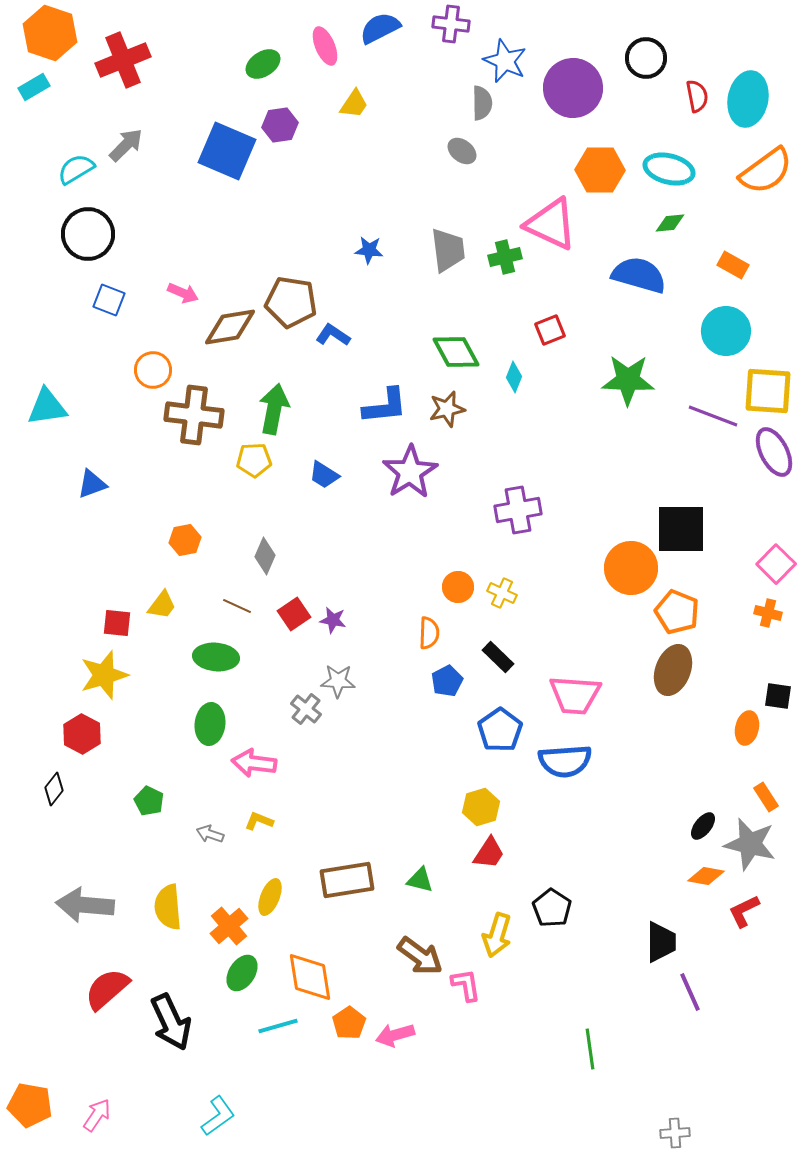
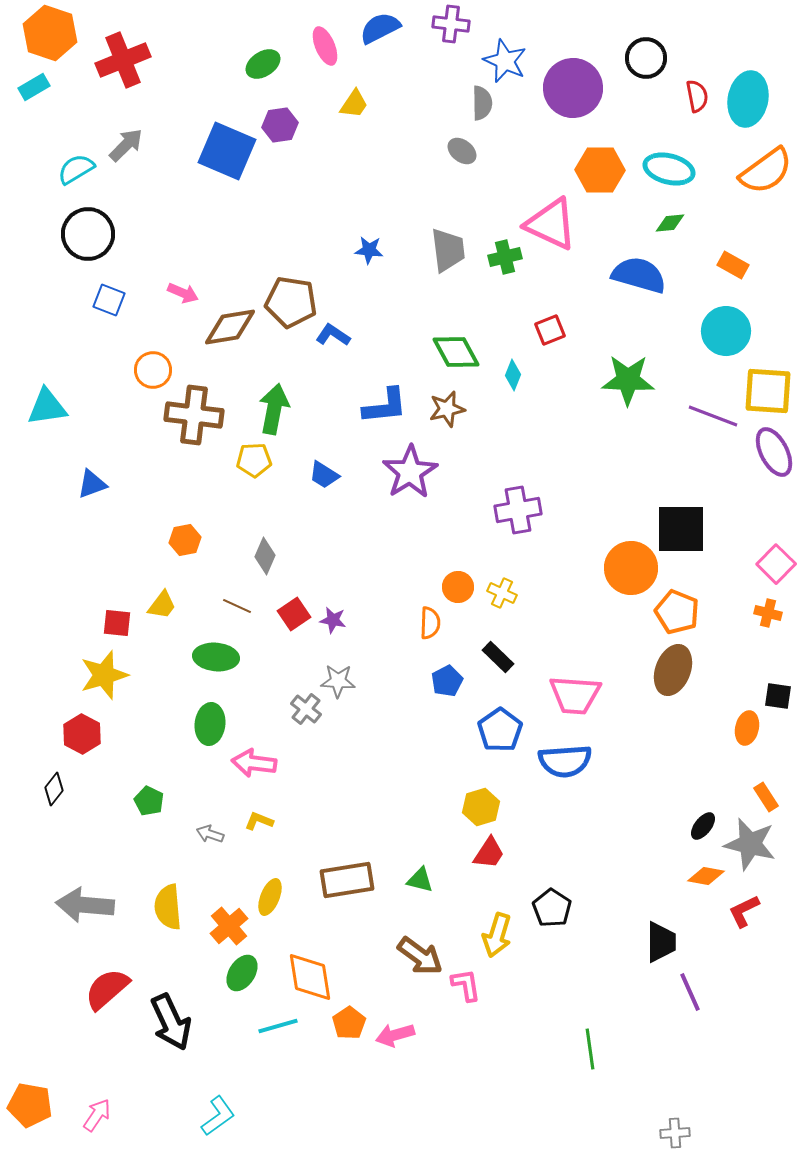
cyan diamond at (514, 377): moved 1 px left, 2 px up
orange semicircle at (429, 633): moved 1 px right, 10 px up
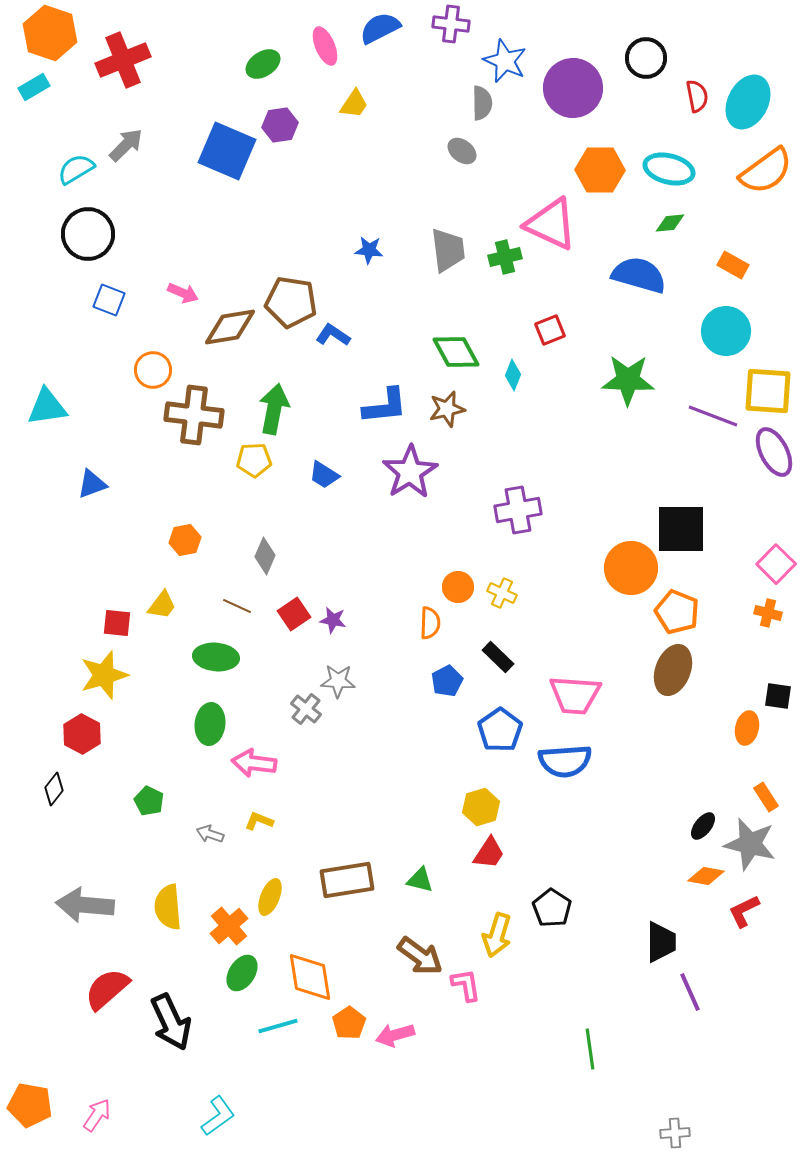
cyan ellipse at (748, 99): moved 3 px down; rotated 16 degrees clockwise
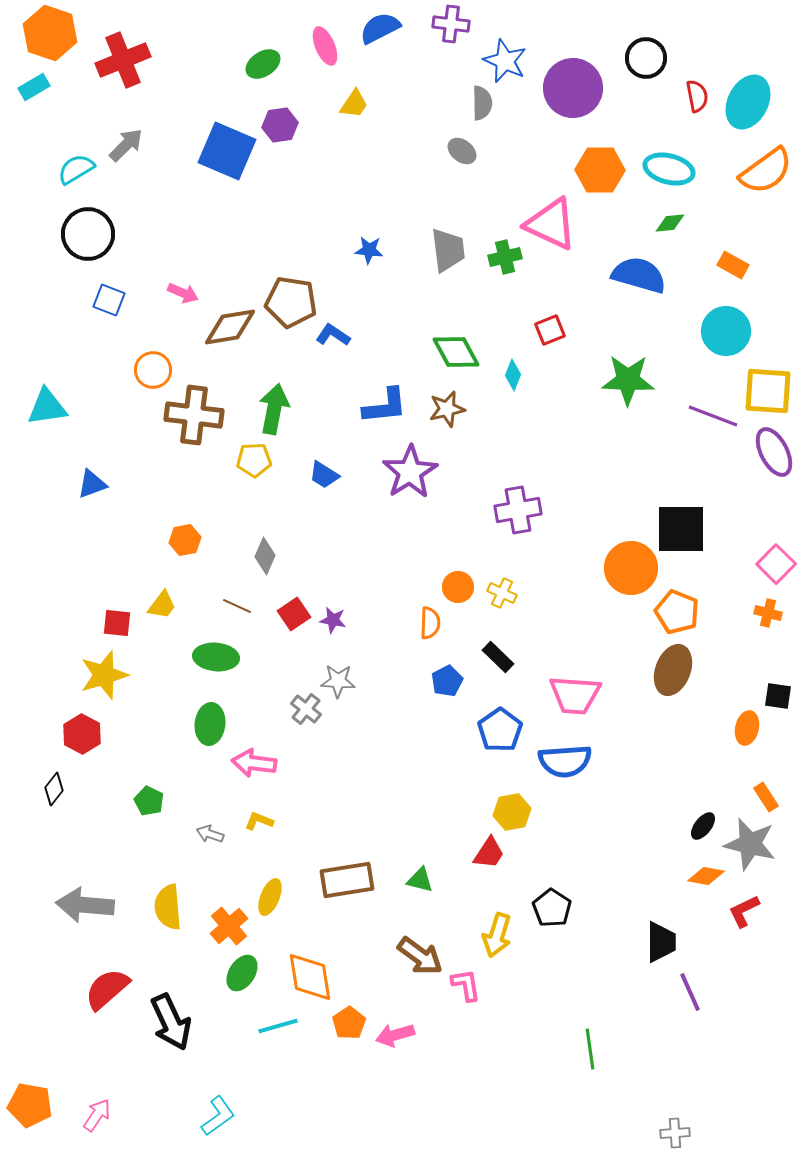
yellow hexagon at (481, 807): moved 31 px right, 5 px down; rotated 6 degrees clockwise
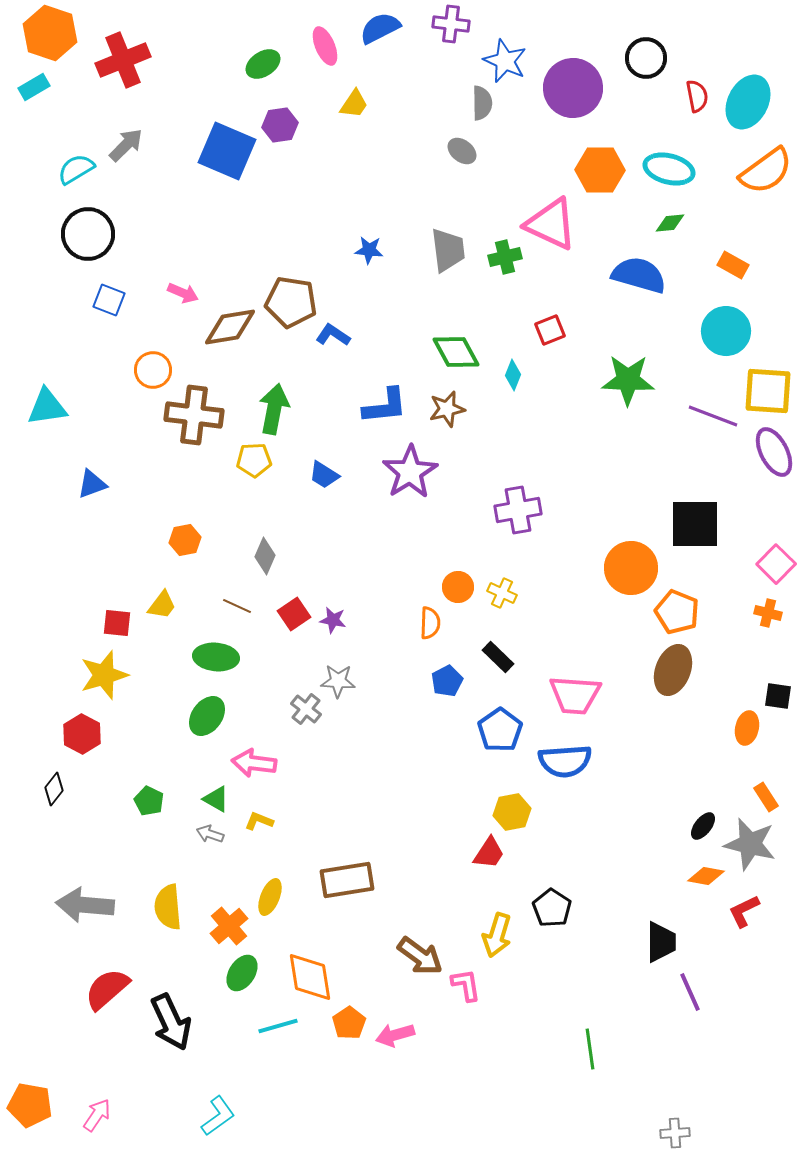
black square at (681, 529): moved 14 px right, 5 px up
green ellipse at (210, 724): moved 3 px left, 8 px up; rotated 30 degrees clockwise
green triangle at (420, 880): moved 204 px left, 81 px up; rotated 16 degrees clockwise
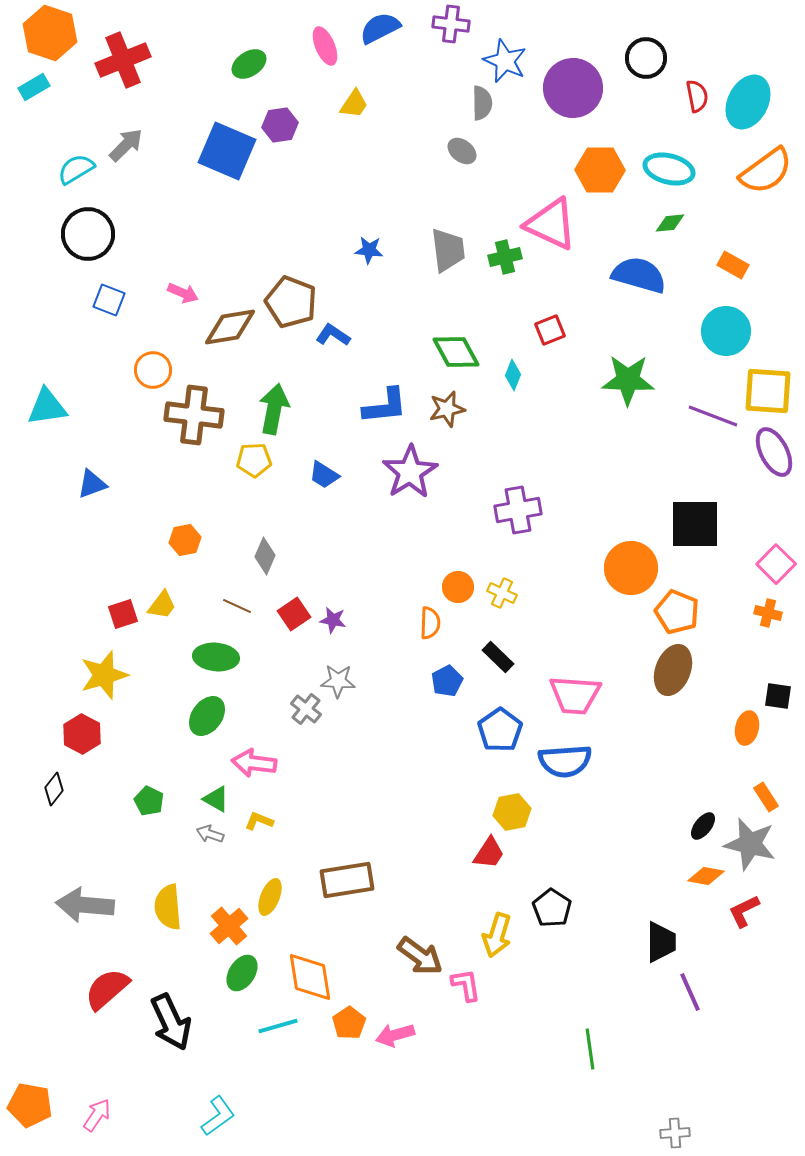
green ellipse at (263, 64): moved 14 px left
brown pentagon at (291, 302): rotated 12 degrees clockwise
red square at (117, 623): moved 6 px right, 9 px up; rotated 24 degrees counterclockwise
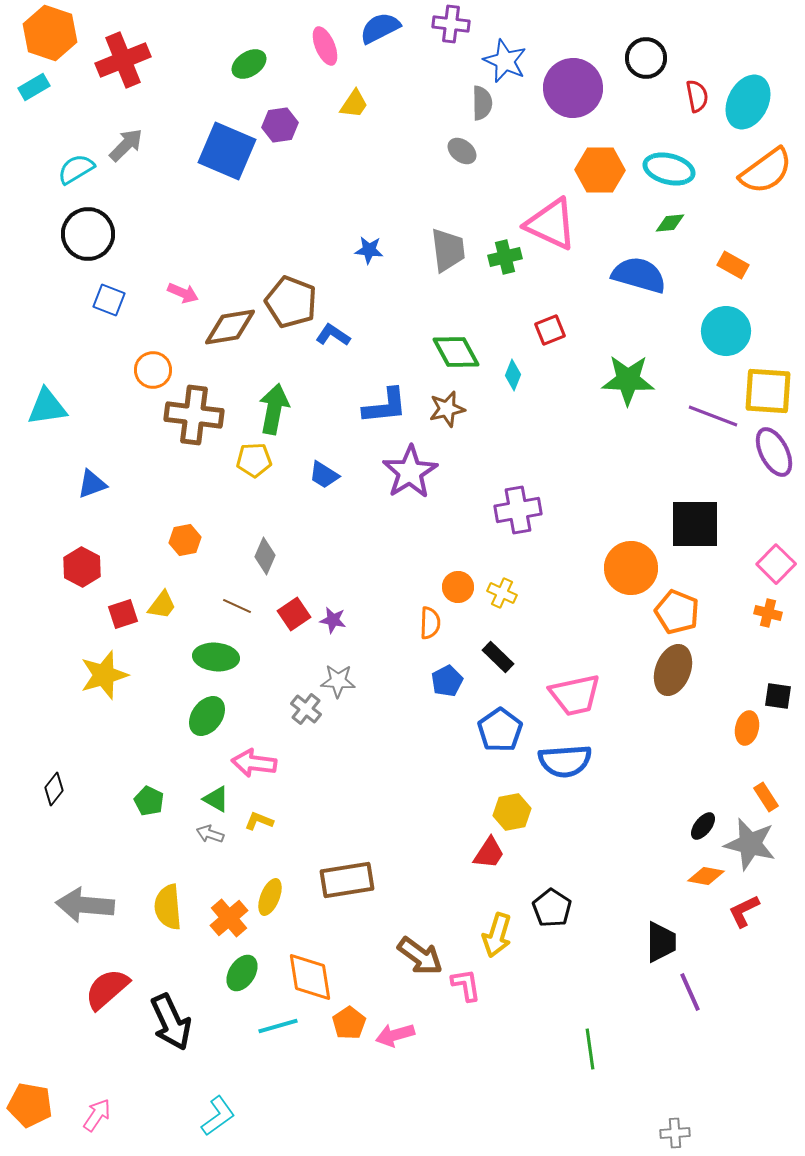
pink trapezoid at (575, 695): rotated 16 degrees counterclockwise
red hexagon at (82, 734): moved 167 px up
orange cross at (229, 926): moved 8 px up
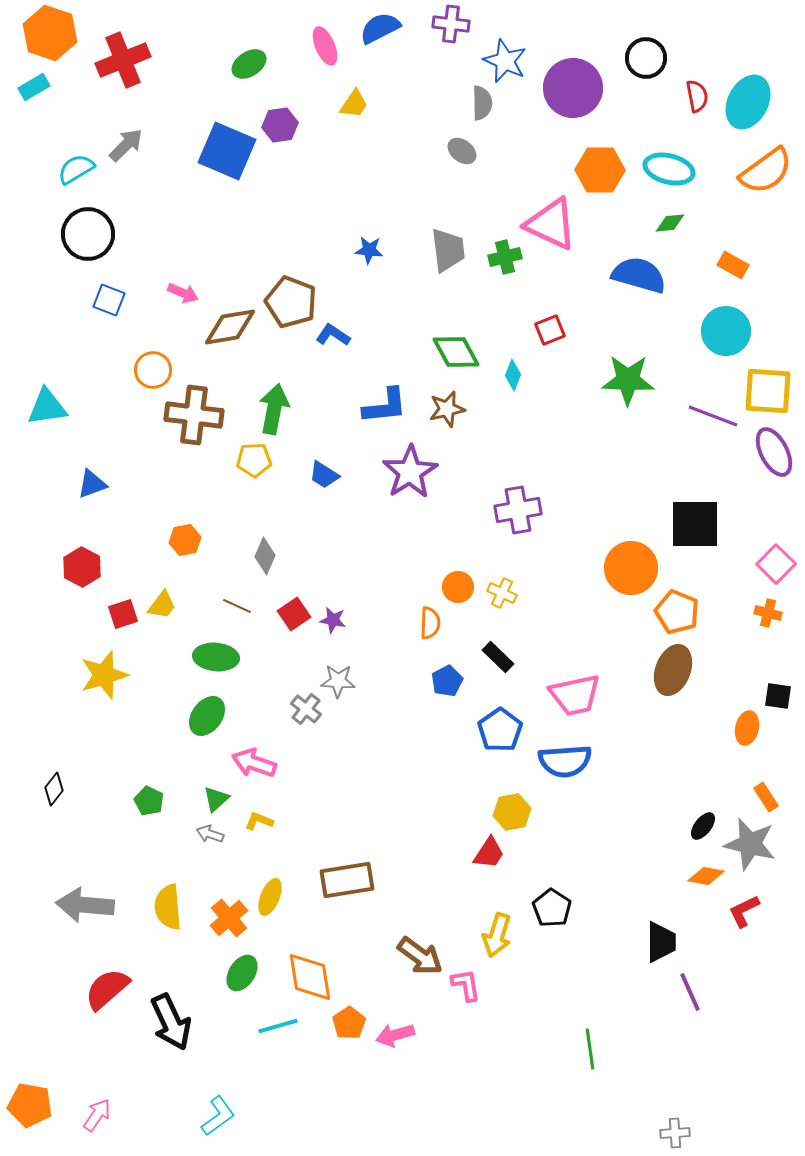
pink arrow at (254, 763): rotated 12 degrees clockwise
green triangle at (216, 799): rotated 48 degrees clockwise
